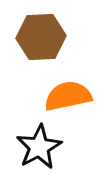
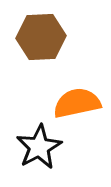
orange semicircle: moved 9 px right, 7 px down
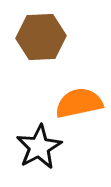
orange semicircle: moved 2 px right
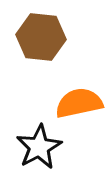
brown hexagon: rotated 9 degrees clockwise
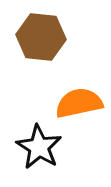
black star: rotated 12 degrees counterclockwise
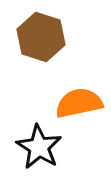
brown hexagon: rotated 12 degrees clockwise
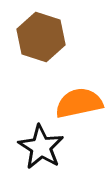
black star: moved 2 px right
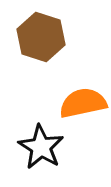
orange semicircle: moved 4 px right
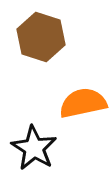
black star: moved 7 px left, 1 px down
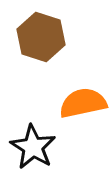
black star: moved 1 px left, 1 px up
